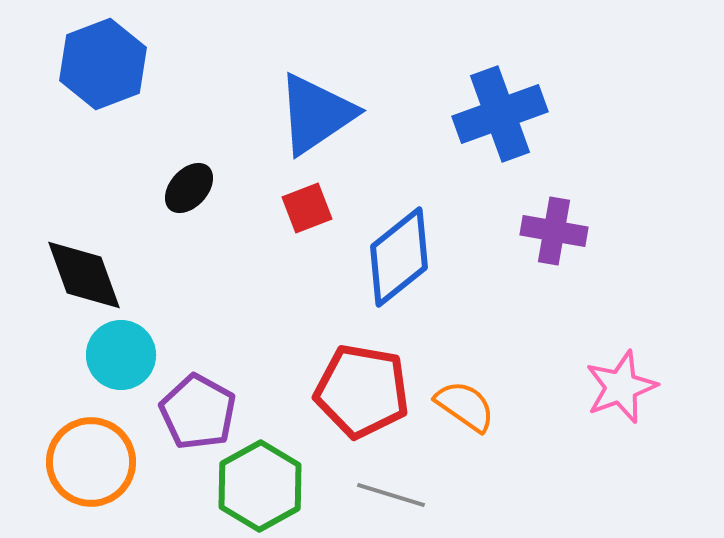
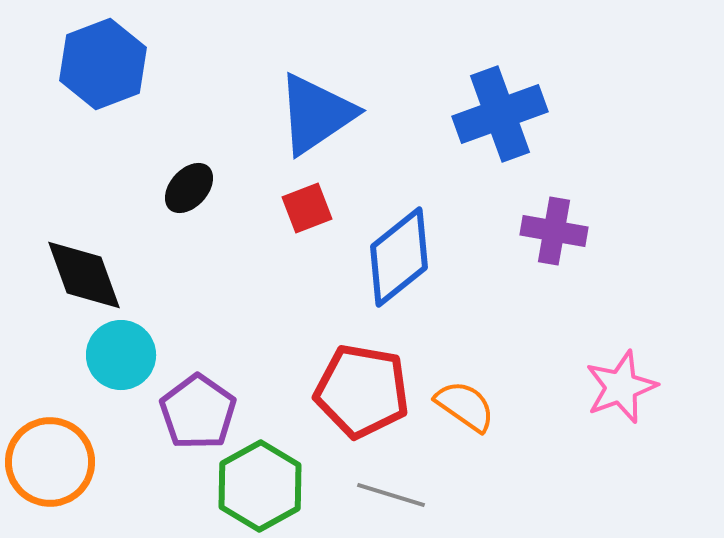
purple pentagon: rotated 6 degrees clockwise
orange circle: moved 41 px left
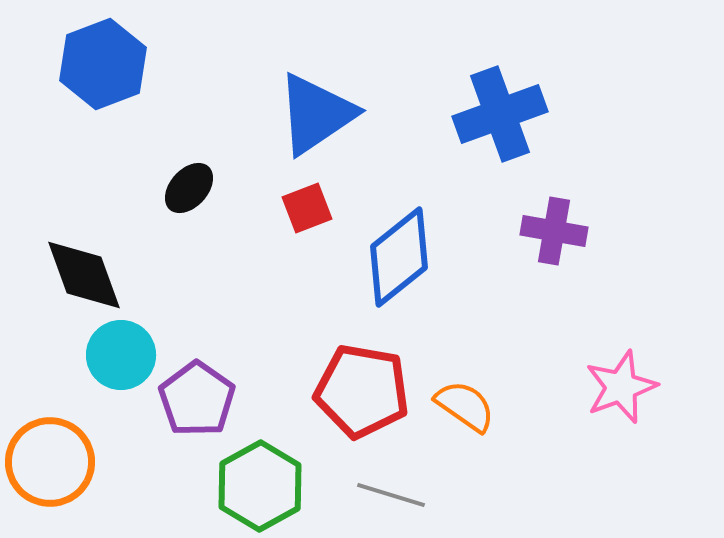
purple pentagon: moved 1 px left, 13 px up
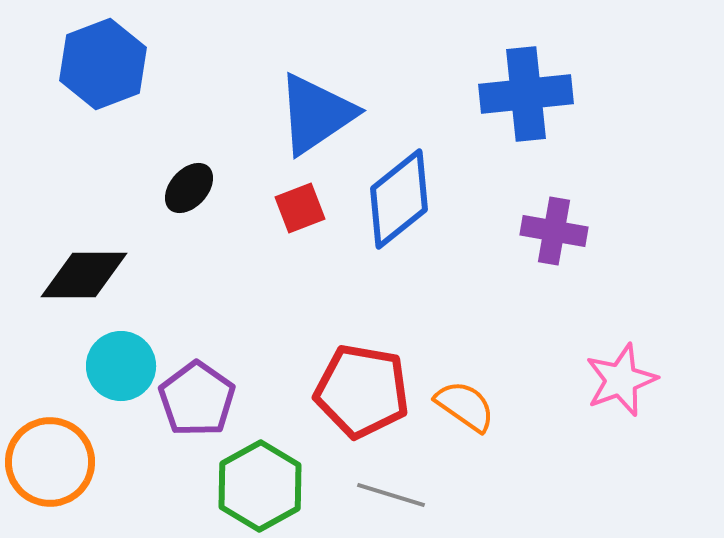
blue cross: moved 26 px right, 20 px up; rotated 14 degrees clockwise
red square: moved 7 px left
blue diamond: moved 58 px up
black diamond: rotated 70 degrees counterclockwise
cyan circle: moved 11 px down
pink star: moved 7 px up
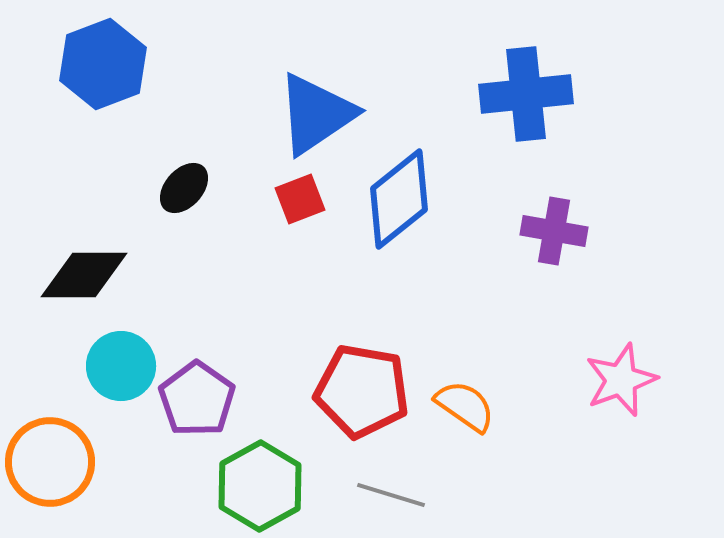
black ellipse: moved 5 px left
red square: moved 9 px up
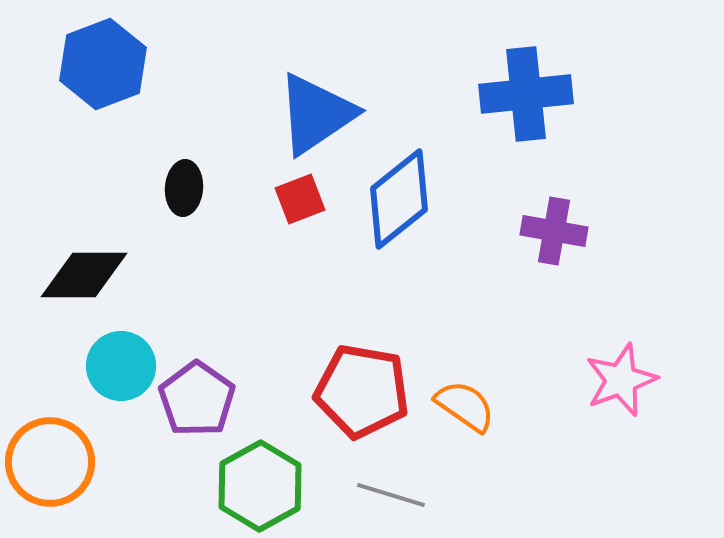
black ellipse: rotated 38 degrees counterclockwise
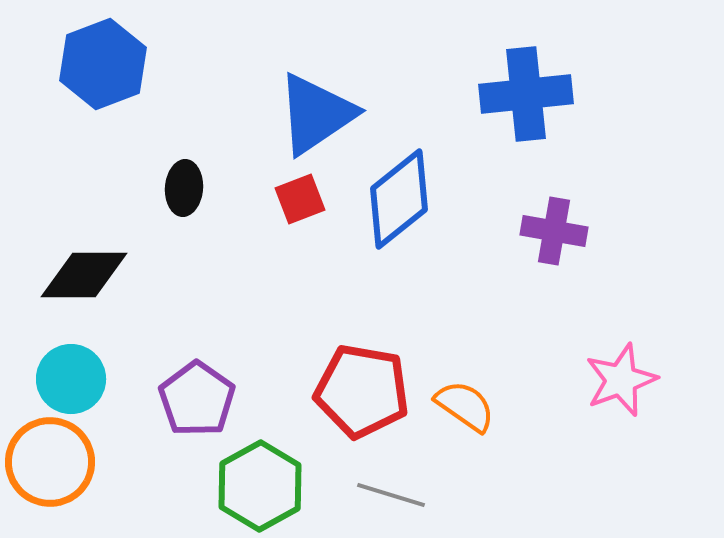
cyan circle: moved 50 px left, 13 px down
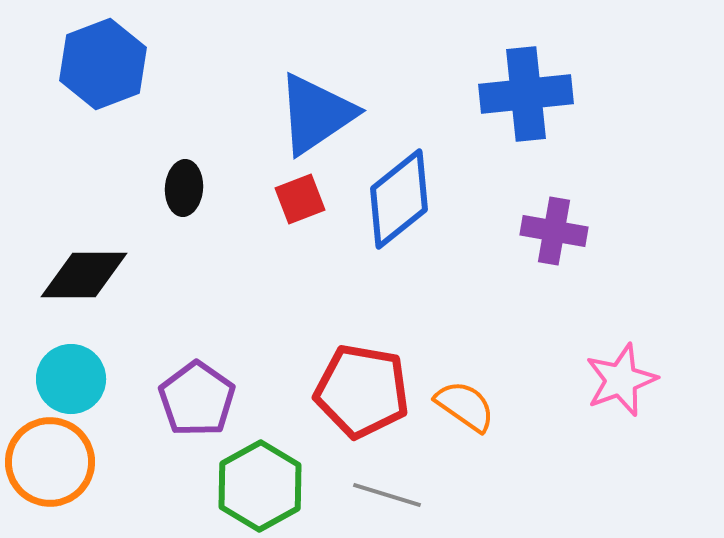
gray line: moved 4 px left
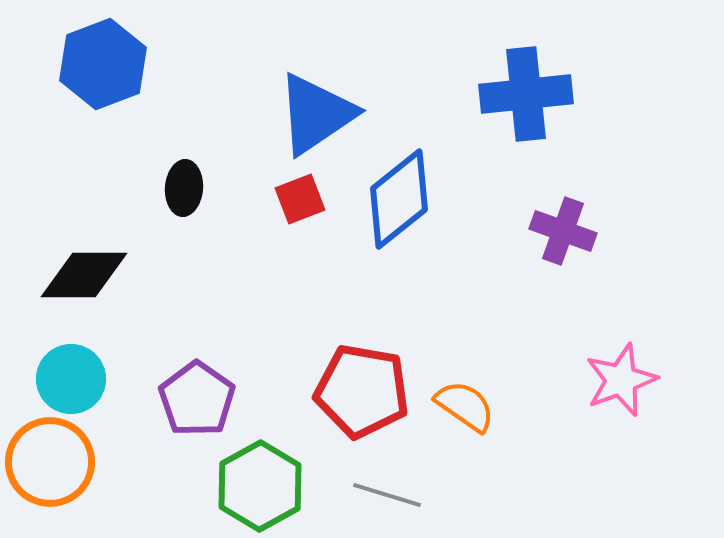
purple cross: moved 9 px right; rotated 10 degrees clockwise
